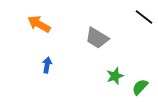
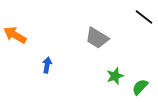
orange arrow: moved 24 px left, 11 px down
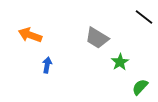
orange arrow: moved 15 px right; rotated 10 degrees counterclockwise
green star: moved 5 px right, 14 px up; rotated 12 degrees counterclockwise
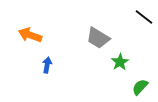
gray trapezoid: moved 1 px right
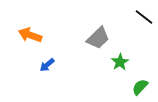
gray trapezoid: rotated 75 degrees counterclockwise
blue arrow: rotated 140 degrees counterclockwise
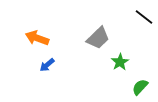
orange arrow: moved 7 px right, 3 px down
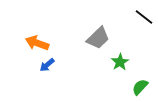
orange arrow: moved 5 px down
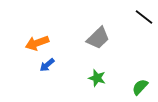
orange arrow: rotated 40 degrees counterclockwise
green star: moved 23 px left, 16 px down; rotated 24 degrees counterclockwise
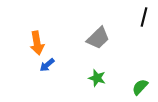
black line: rotated 66 degrees clockwise
orange arrow: rotated 80 degrees counterclockwise
